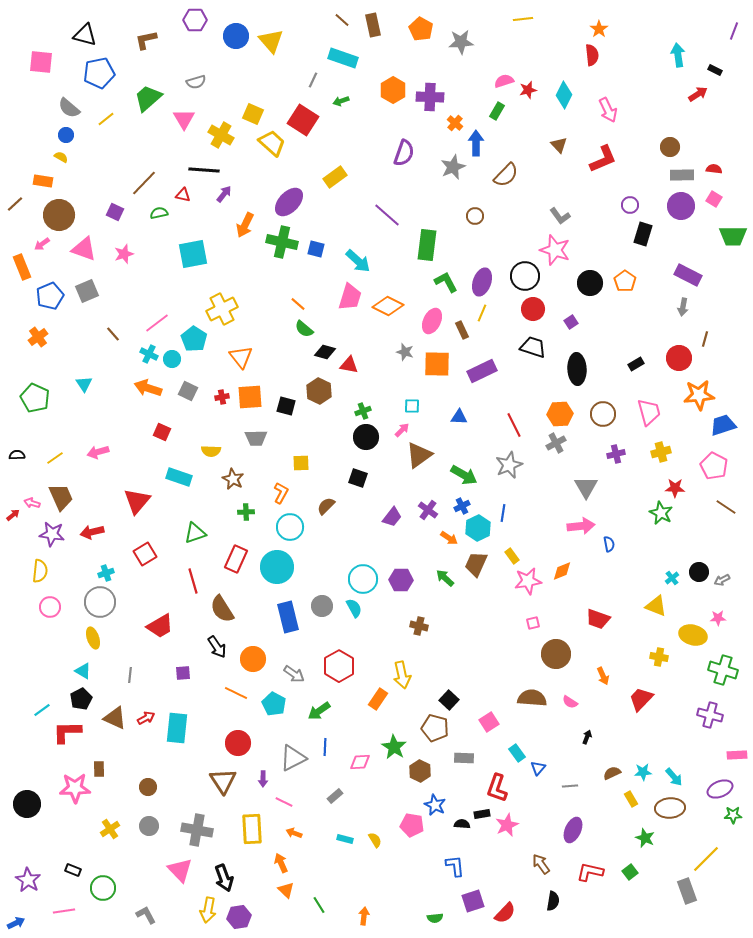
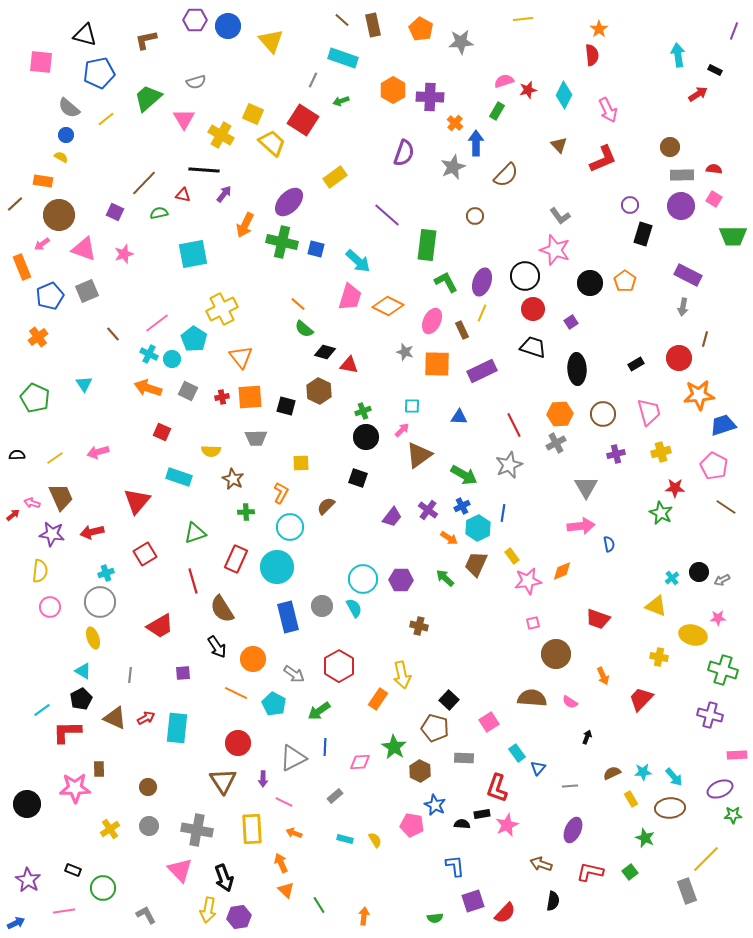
blue circle at (236, 36): moved 8 px left, 10 px up
brown arrow at (541, 864): rotated 35 degrees counterclockwise
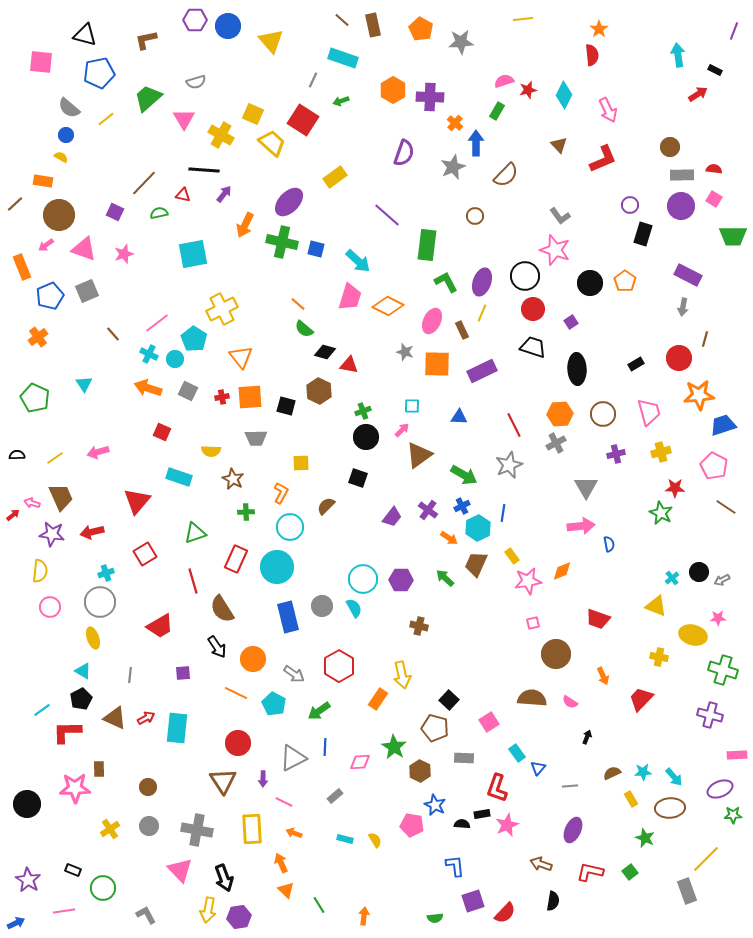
pink arrow at (42, 244): moved 4 px right, 1 px down
cyan circle at (172, 359): moved 3 px right
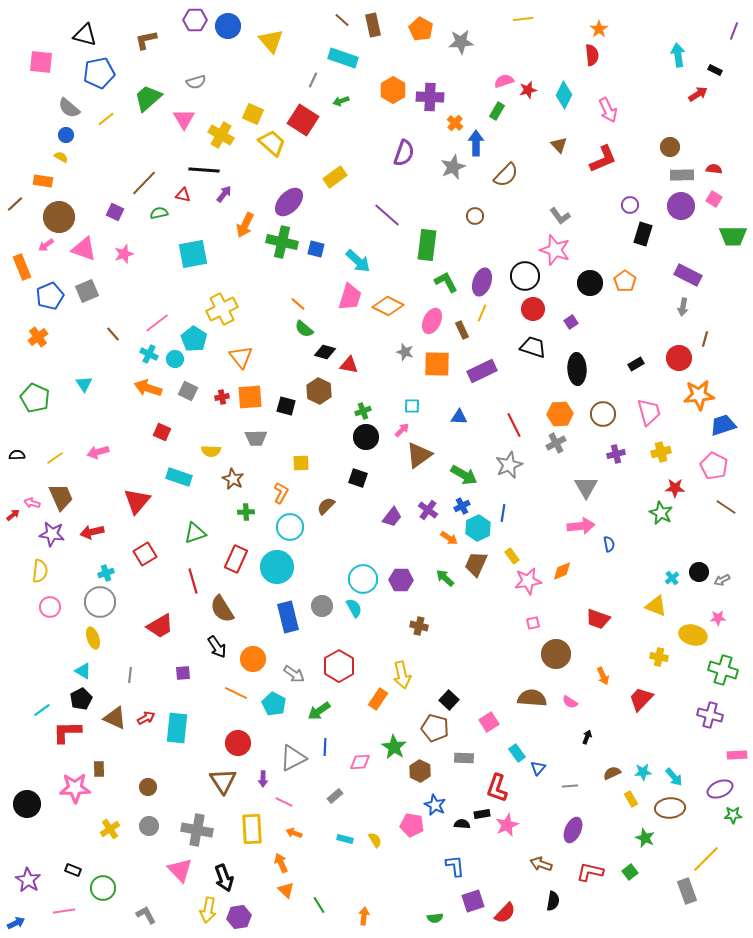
brown circle at (59, 215): moved 2 px down
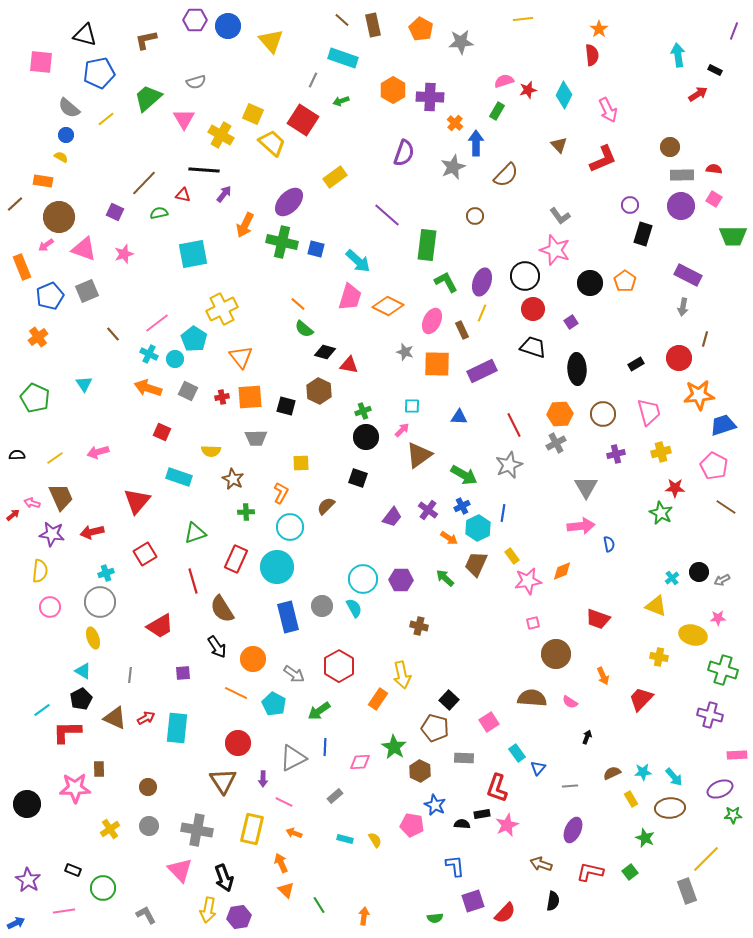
yellow rectangle at (252, 829): rotated 16 degrees clockwise
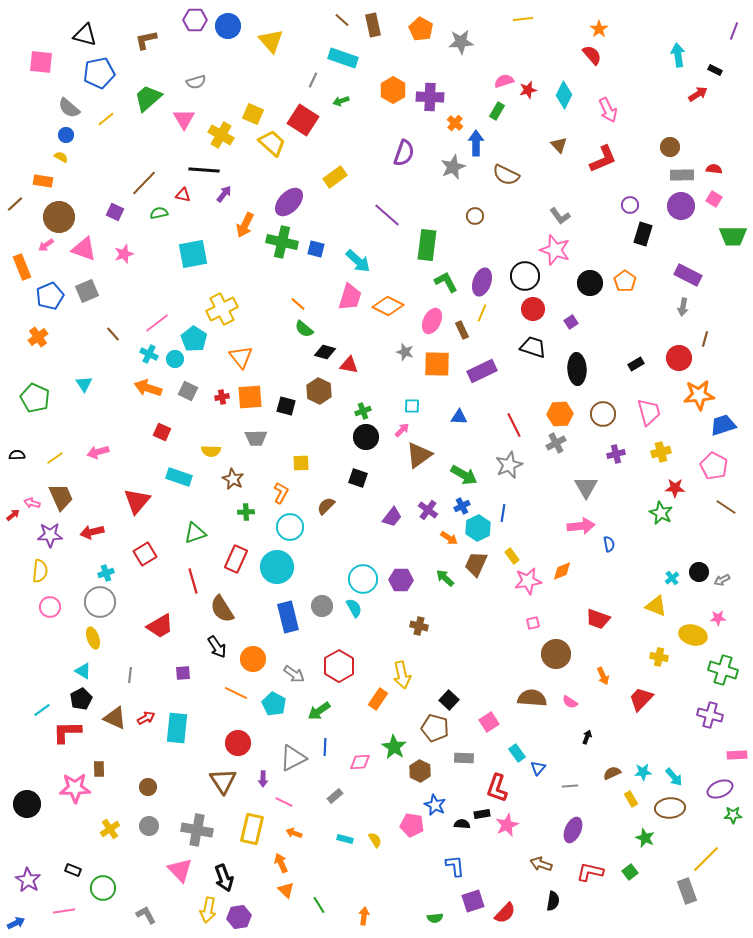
red semicircle at (592, 55): rotated 35 degrees counterclockwise
brown semicircle at (506, 175): rotated 72 degrees clockwise
purple star at (52, 534): moved 2 px left, 1 px down; rotated 10 degrees counterclockwise
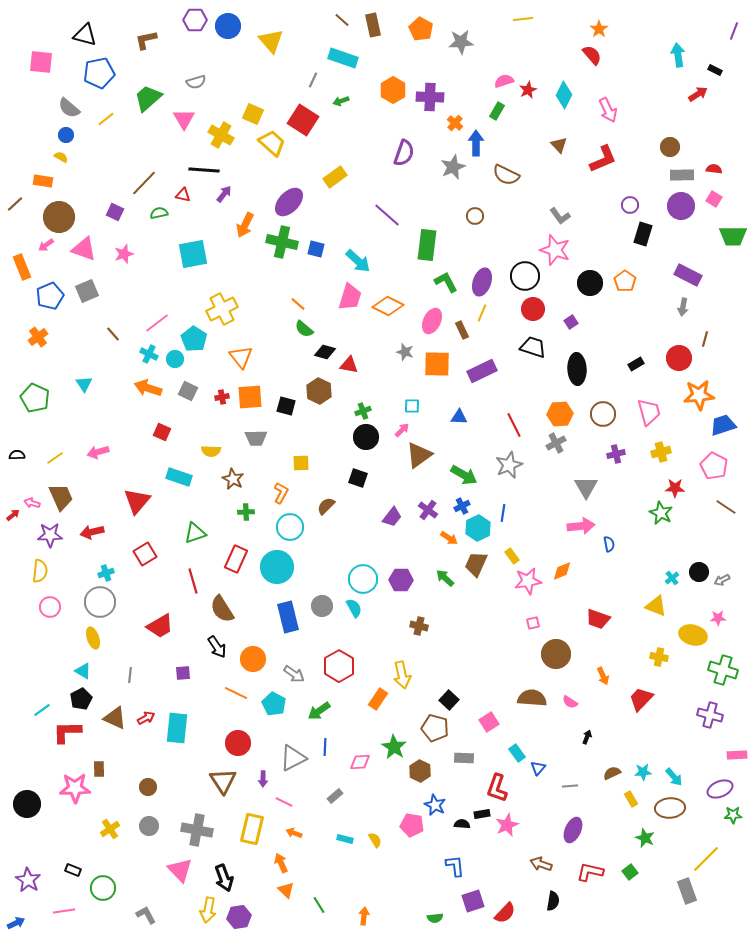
red star at (528, 90): rotated 12 degrees counterclockwise
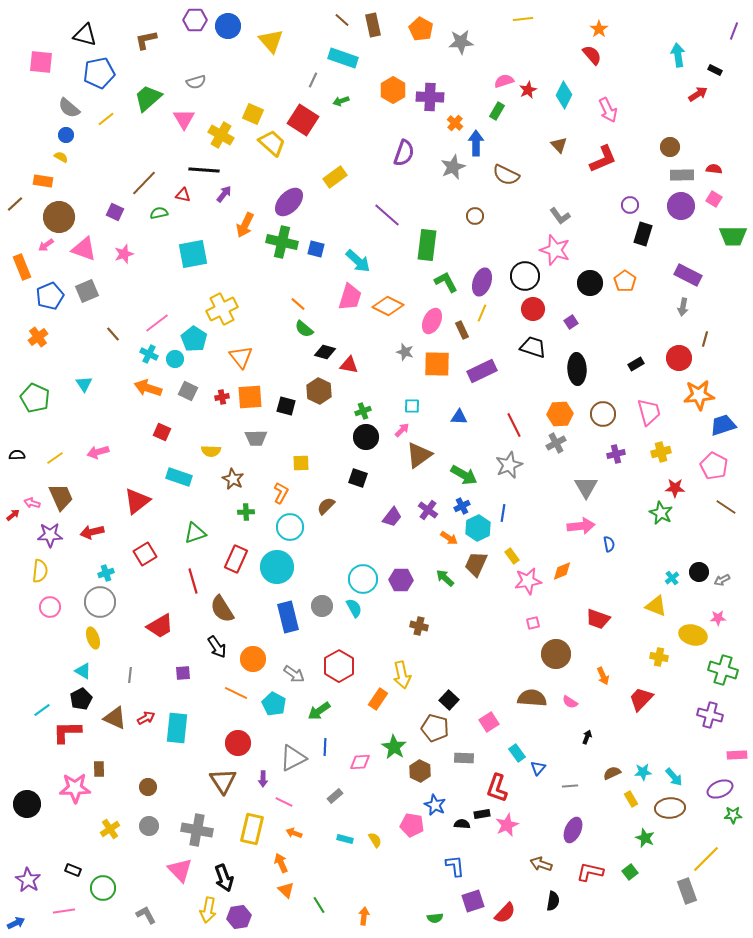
red triangle at (137, 501): rotated 12 degrees clockwise
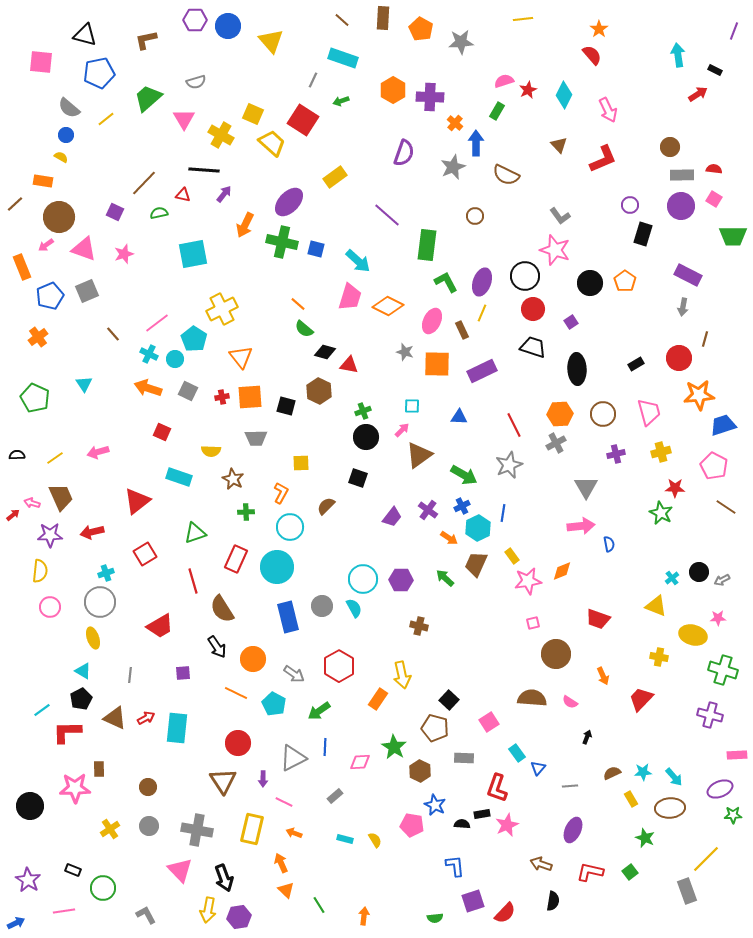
brown rectangle at (373, 25): moved 10 px right, 7 px up; rotated 15 degrees clockwise
black circle at (27, 804): moved 3 px right, 2 px down
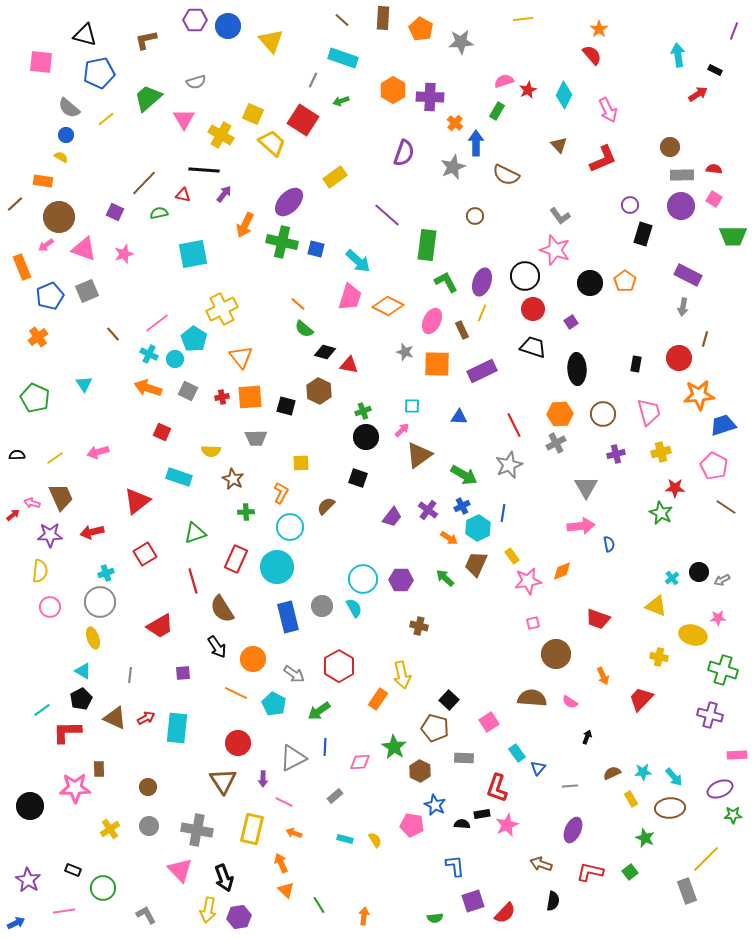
black rectangle at (636, 364): rotated 49 degrees counterclockwise
